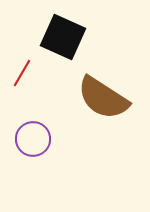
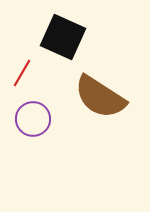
brown semicircle: moved 3 px left, 1 px up
purple circle: moved 20 px up
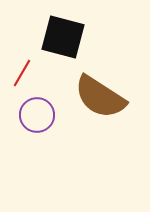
black square: rotated 9 degrees counterclockwise
purple circle: moved 4 px right, 4 px up
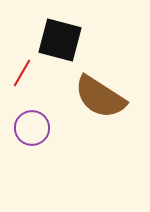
black square: moved 3 px left, 3 px down
purple circle: moved 5 px left, 13 px down
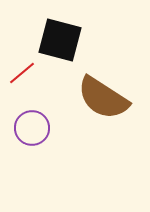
red line: rotated 20 degrees clockwise
brown semicircle: moved 3 px right, 1 px down
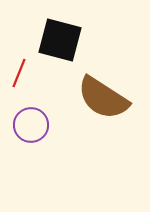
red line: moved 3 px left; rotated 28 degrees counterclockwise
purple circle: moved 1 px left, 3 px up
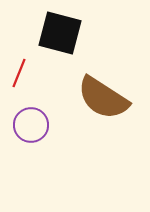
black square: moved 7 px up
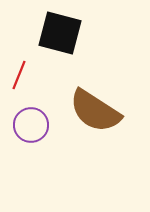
red line: moved 2 px down
brown semicircle: moved 8 px left, 13 px down
